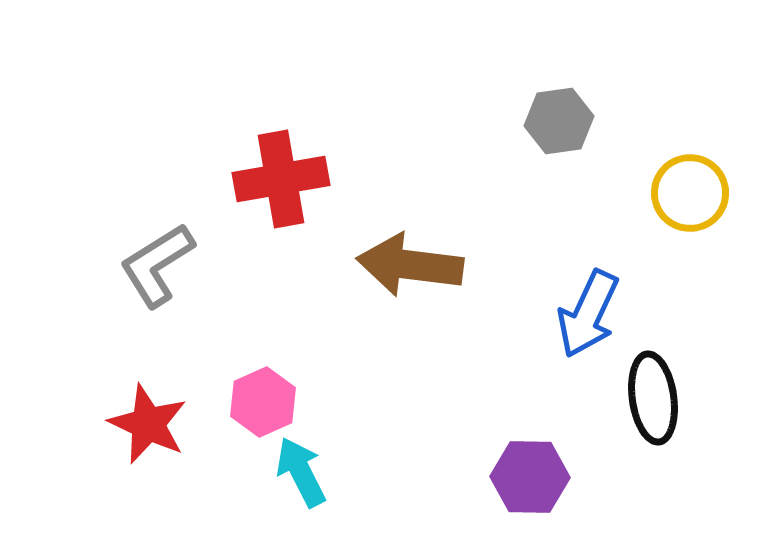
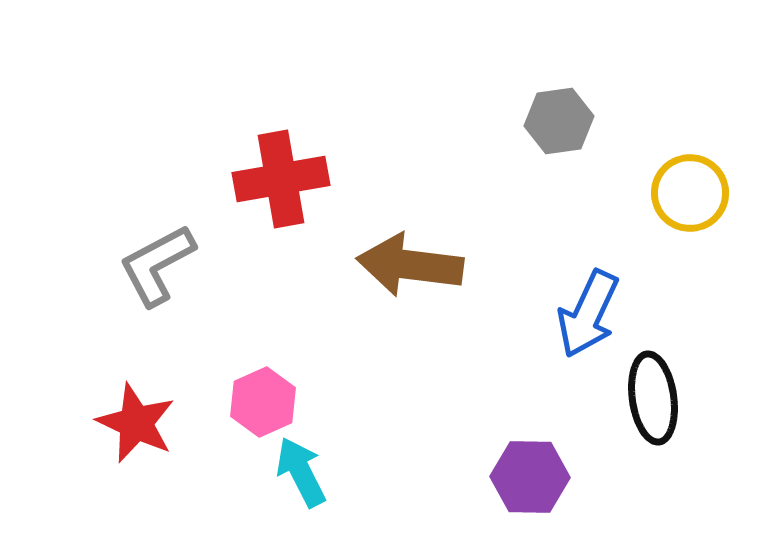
gray L-shape: rotated 4 degrees clockwise
red star: moved 12 px left, 1 px up
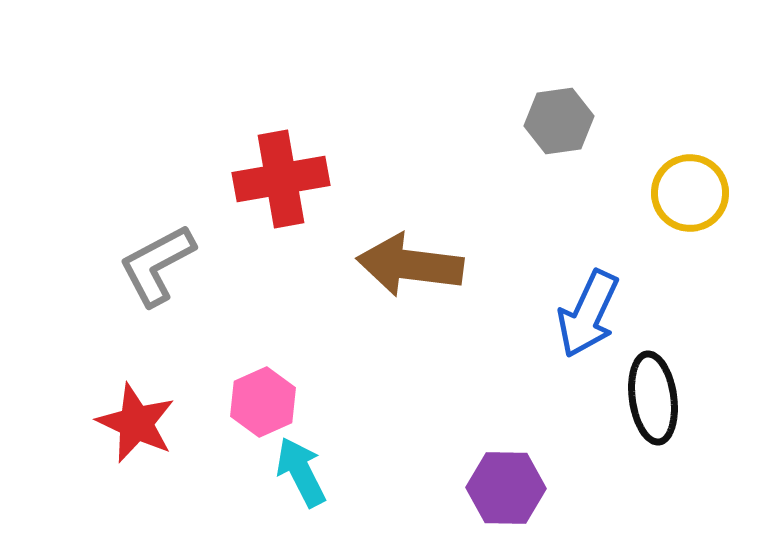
purple hexagon: moved 24 px left, 11 px down
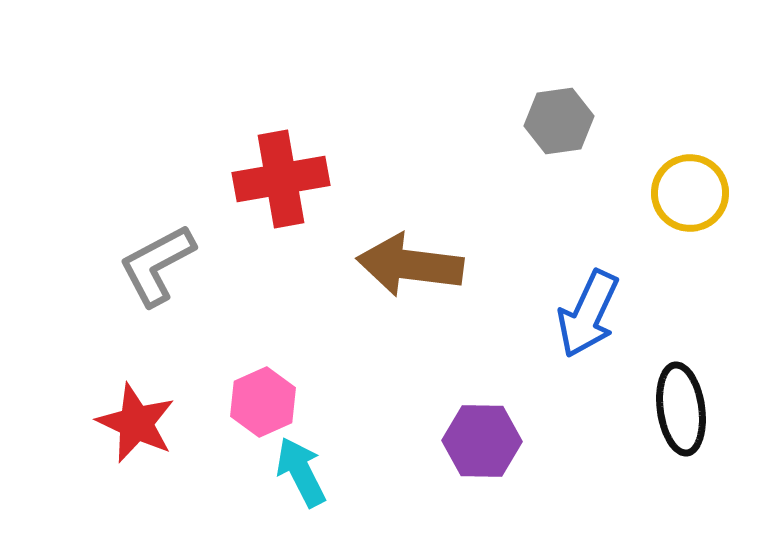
black ellipse: moved 28 px right, 11 px down
purple hexagon: moved 24 px left, 47 px up
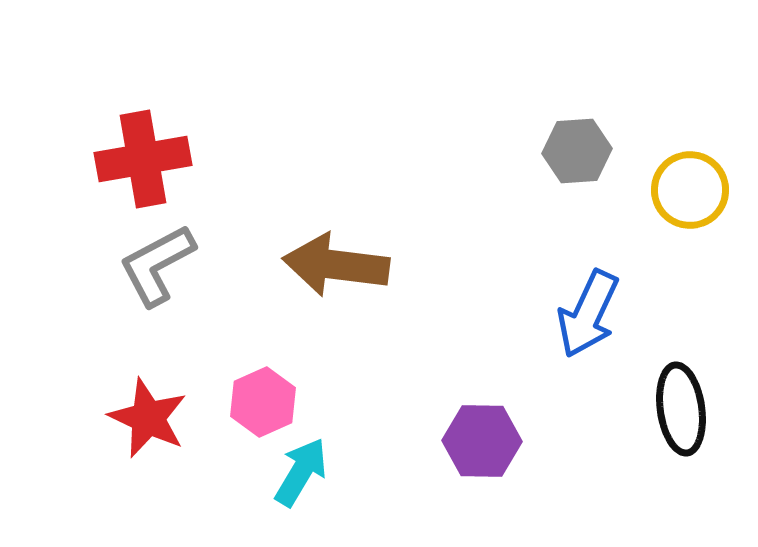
gray hexagon: moved 18 px right, 30 px down; rotated 4 degrees clockwise
red cross: moved 138 px left, 20 px up
yellow circle: moved 3 px up
brown arrow: moved 74 px left
red star: moved 12 px right, 5 px up
cyan arrow: rotated 58 degrees clockwise
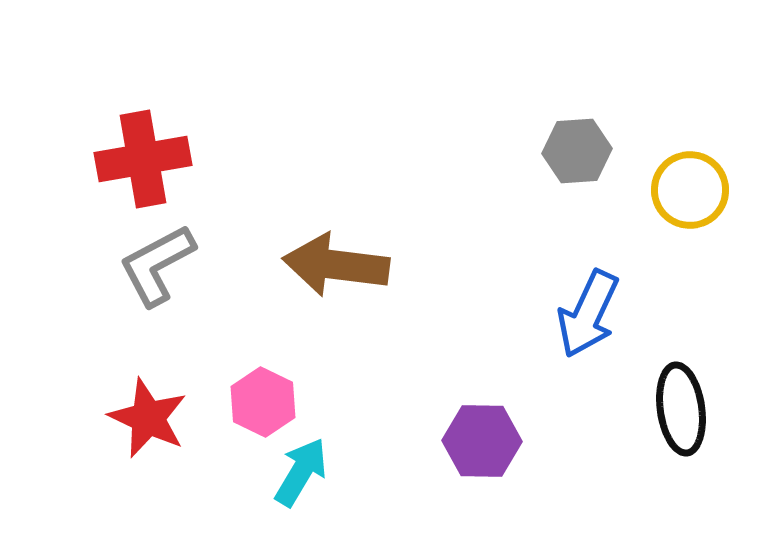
pink hexagon: rotated 10 degrees counterclockwise
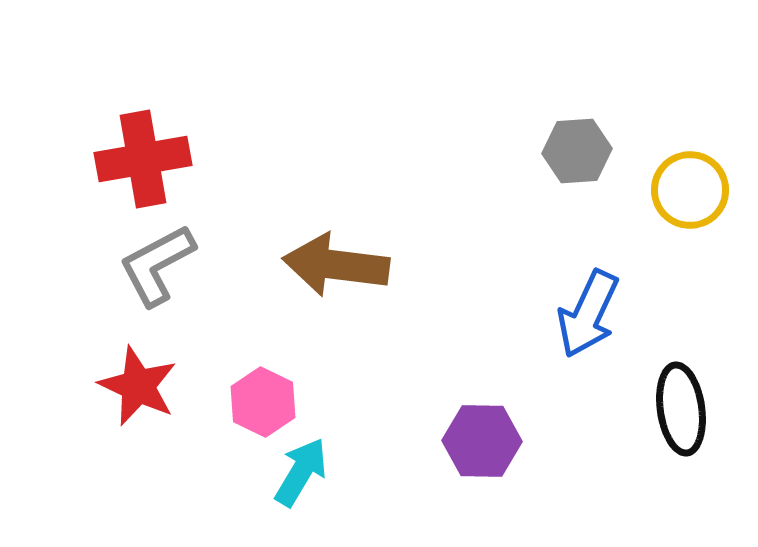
red star: moved 10 px left, 32 px up
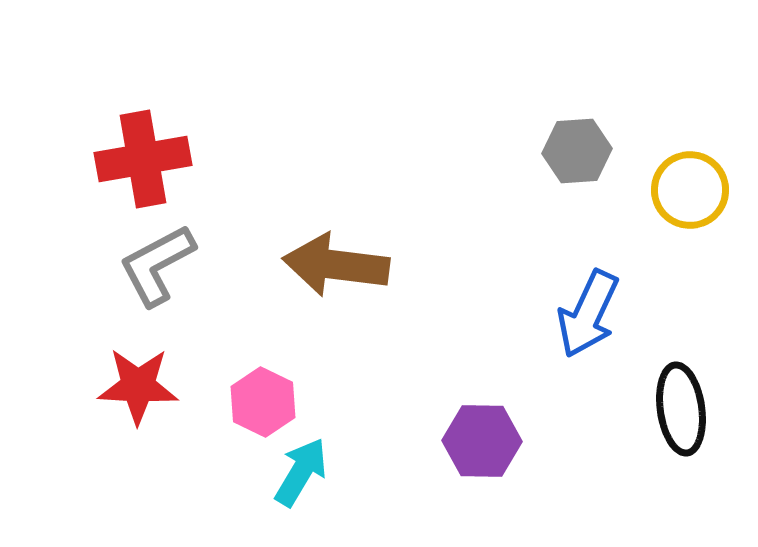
red star: rotated 22 degrees counterclockwise
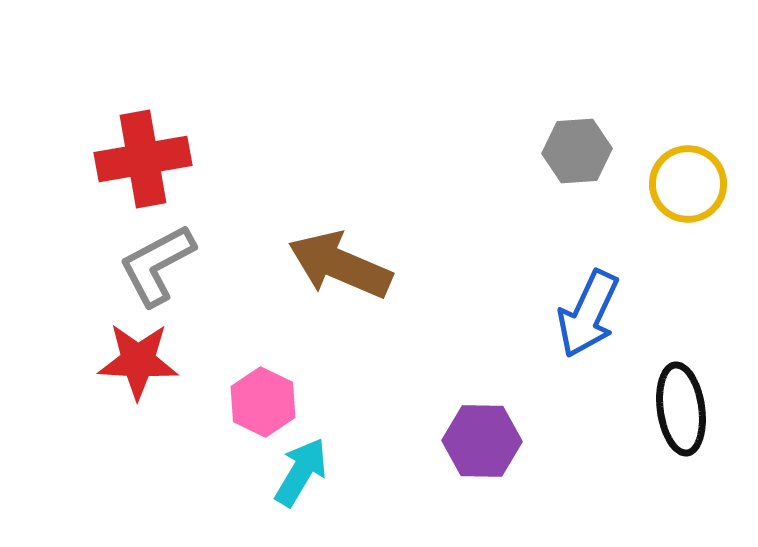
yellow circle: moved 2 px left, 6 px up
brown arrow: moved 4 px right; rotated 16 degrees clockwise
red star: moved 25 px up
